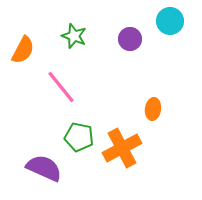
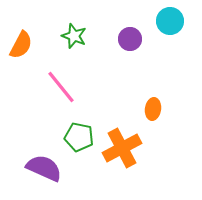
orange semicircle: moved 2 px left, 5 px up
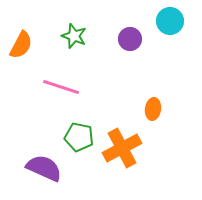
pink line: rotated 33 degrees counterclockwise
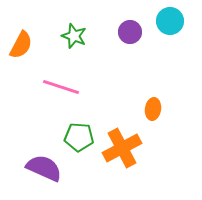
purple circle: moved 7 px up
green pentagon: rotated 8 degrees counterclockwise
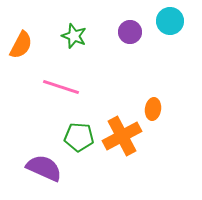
orange cross: moved 12 px up
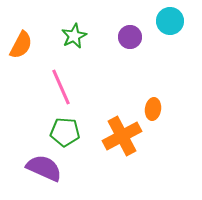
purple circle: moved 5 px down
green star: rotated 25 degrees clockwise
pink line: rotated 48 degrees clockwise
green pentagon: moved 14 px left, 5 px up
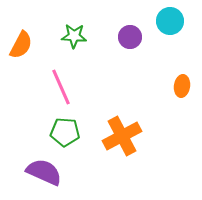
green star: rotated 30 degrees clockwise
orange ellipse: moved 29 px right, 23 px up
purple semicircle: moved 4 px down
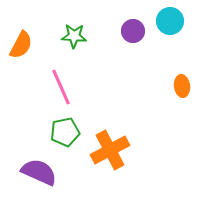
purple circle: moved 3 px right, 6 px up
orange ellipse: rotated 15 degrees counterclockwise
green pentagon: rotated 16 degrees counterclockwise
orange cross: moved 12 px left, 14 px down
purple semicircle: moved 5 px left
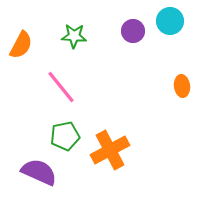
pink line: rotated 15 degrees counterclockwise
green pentagon: moved 4 px down
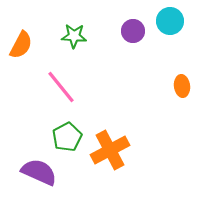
green pentagon: moved 2 px right, 1 px down; rotated 16 degrees counterclockwise
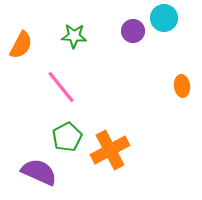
cyan circle: moved 6 px left, 3 px up
